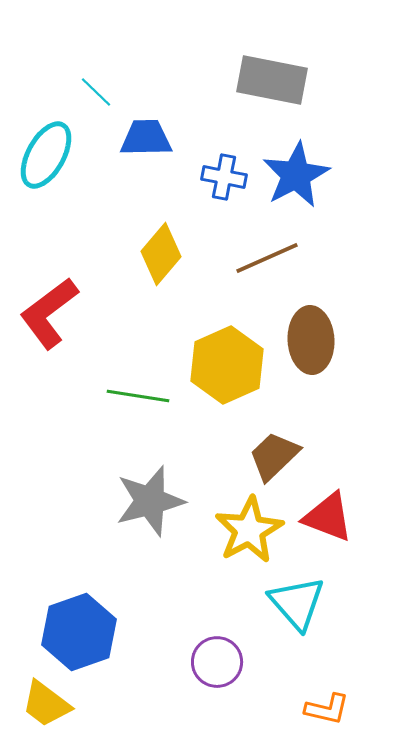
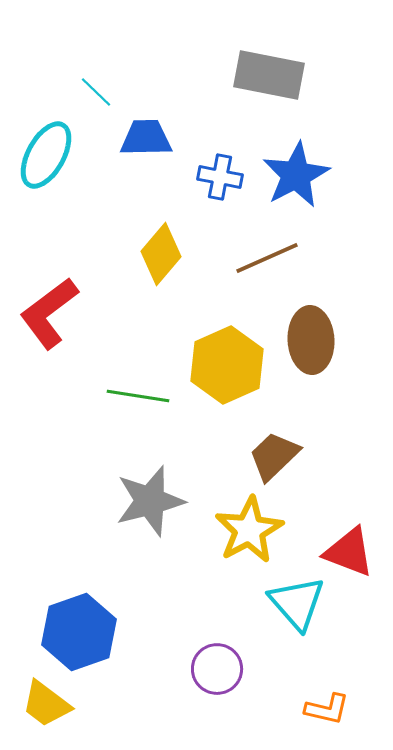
gray rectangle: moved 3 px left, 5 px up
blue cross: moved 4 px left
red triangle: moved 21 px right, 35 px down
purple circle: moved 7 px down
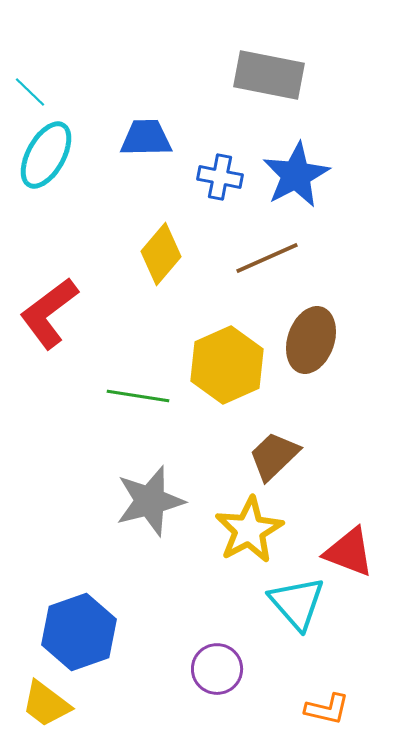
cyan line: moved 66 px left
brown ellipse: rotated 22 degrees clockwise
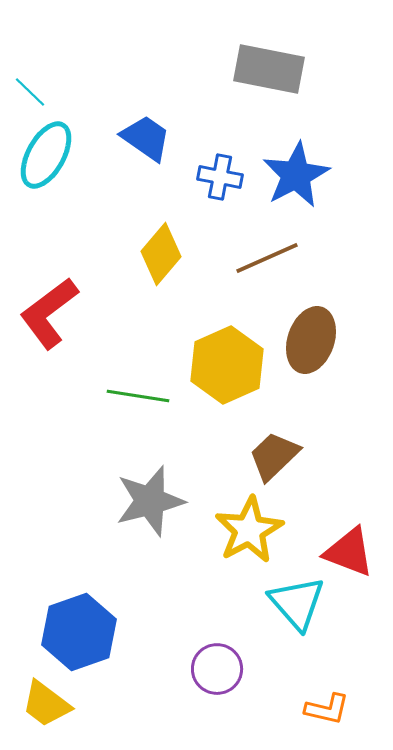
gray rectangle: moved 6 px up
blue trapezoid: rotated 36 degrees clockwise
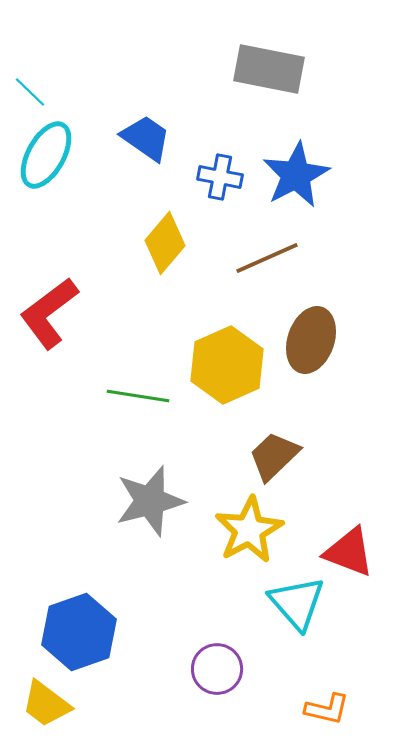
yellow diamond: moved 4 px right, 11 px up
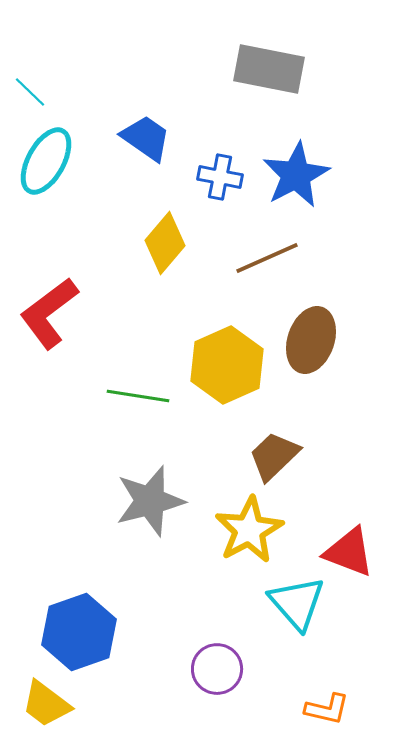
cyan ellipse: moved 6 px down
